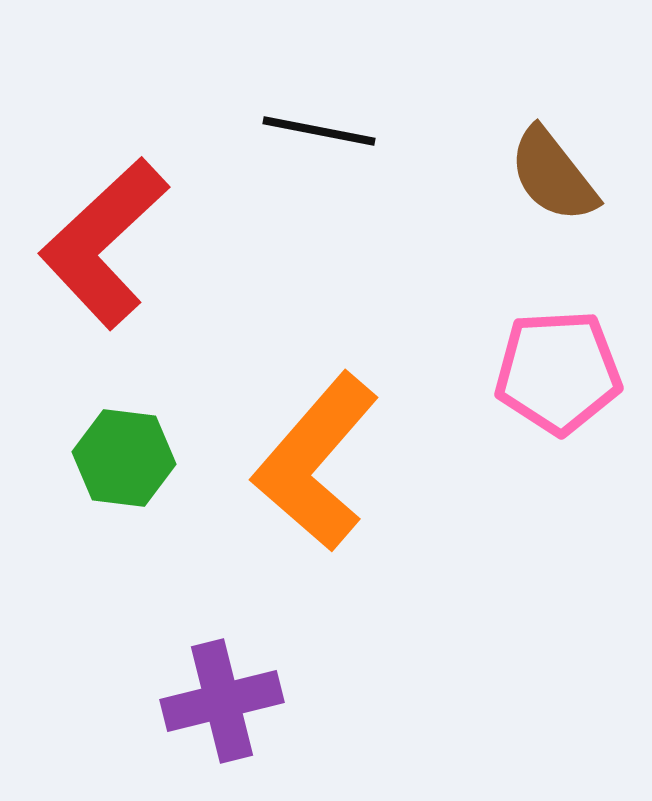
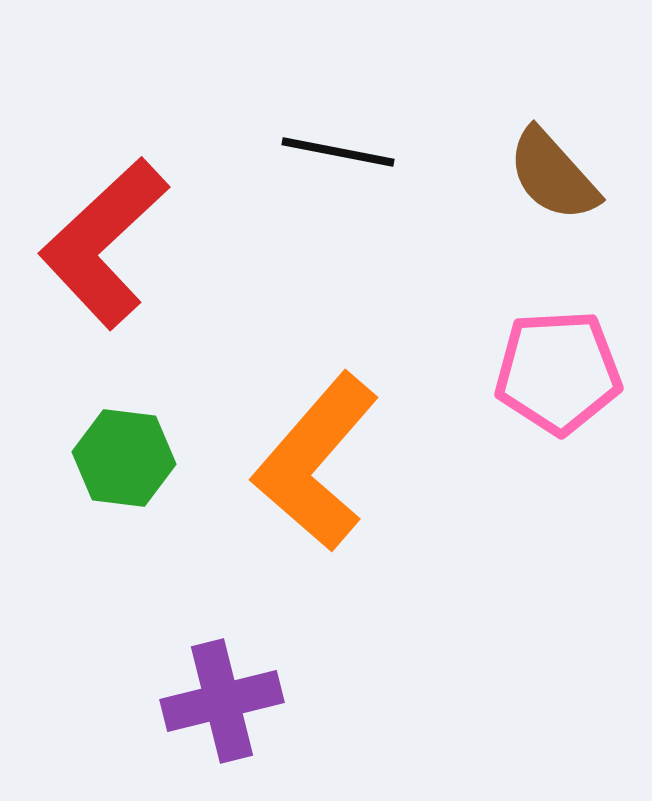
black line: moved 19 px right, 21 px down
brown semicircle: rotated 4 degrees counterclockwise
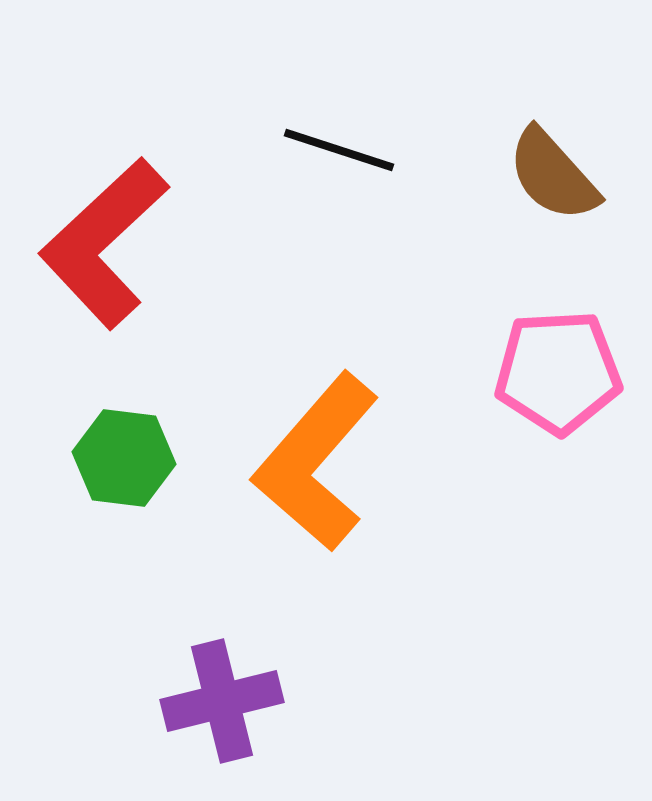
black line: moved 1 px right, 2 px up; rotated 7 degrees clockwise
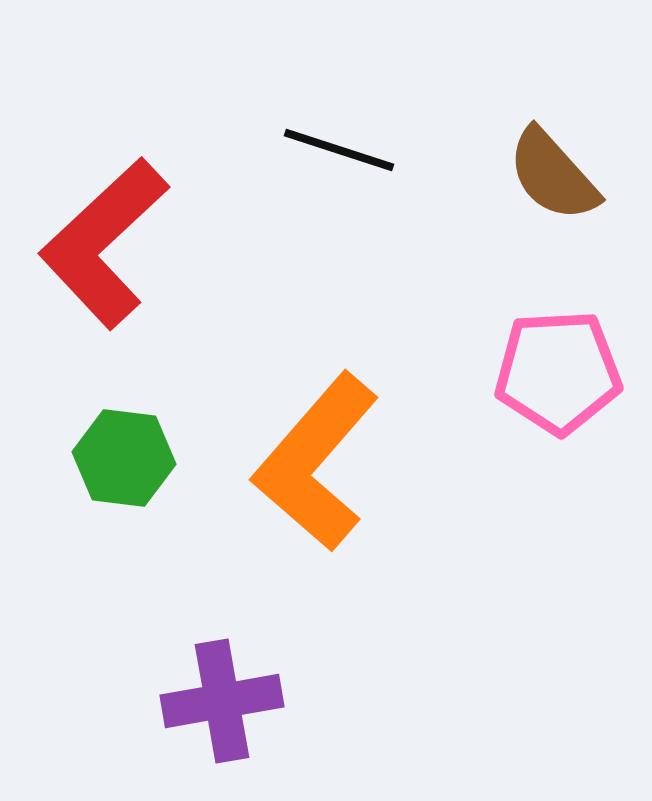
purple cross: rotated 4 degrees clockwise
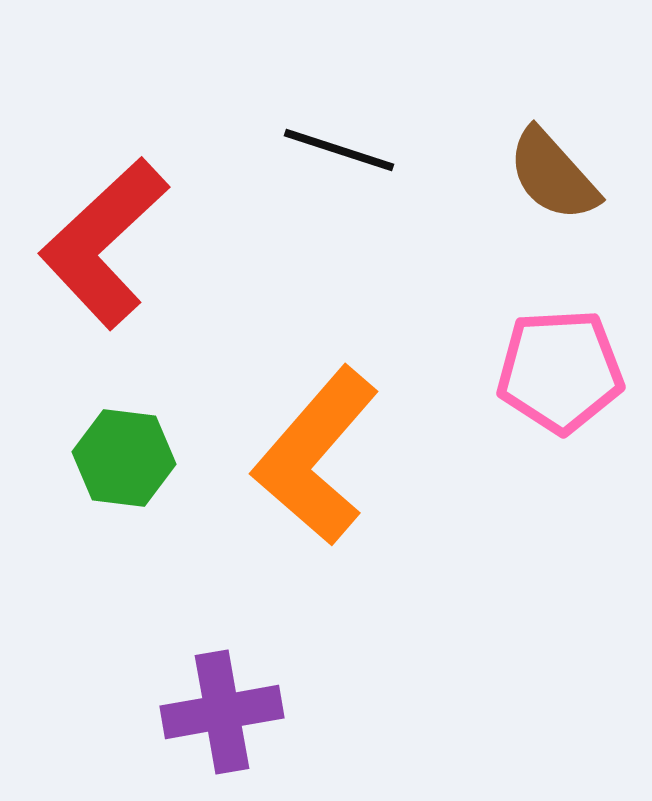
pink pentagon: moved 2 px right, 1 px up
orange L-shape: moved 6 px up
purple cross: moved 11 px down
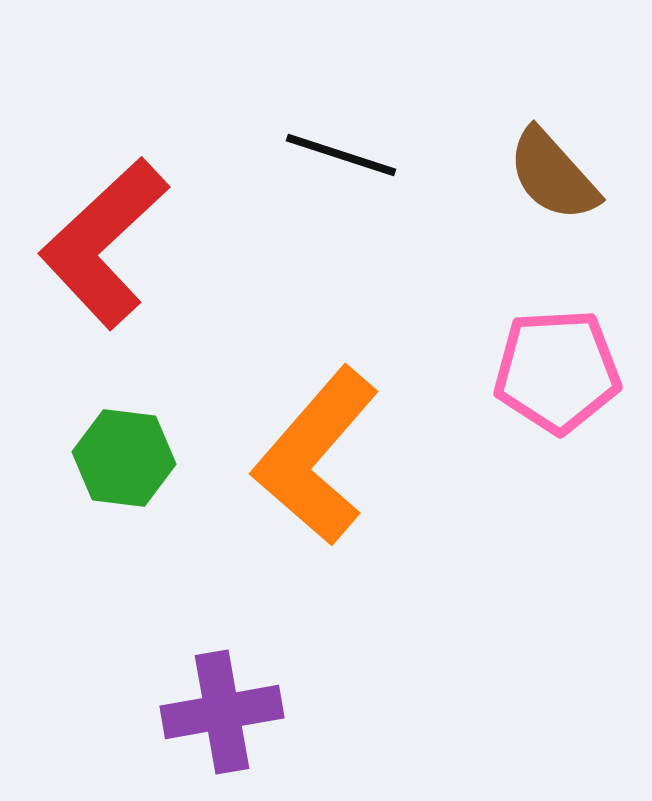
black line: moved 2 px right, 5 px down
pink pentagon: moved 3 px left
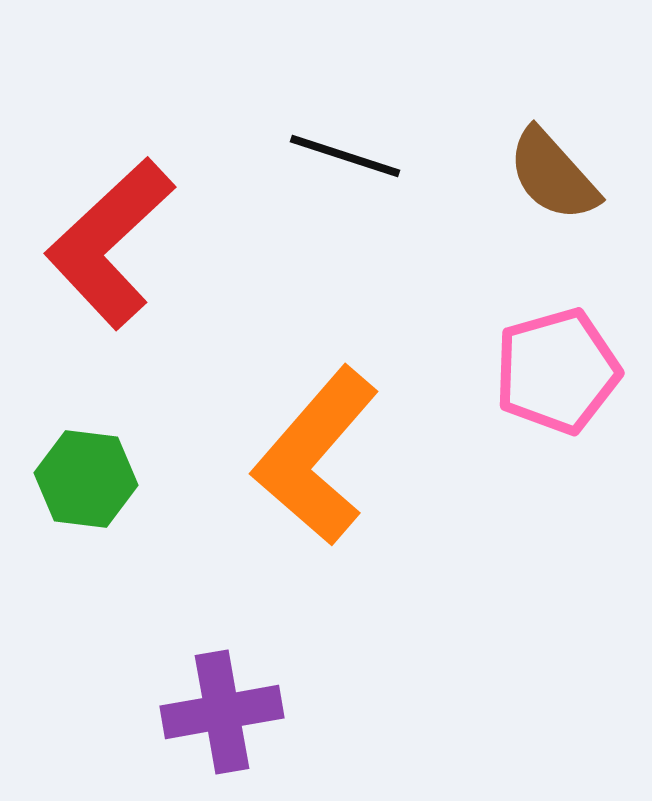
black line: moved 4 px right, 1 px down
red L-shape: moved 6 px right
pink pentagon: rotated 13 degrees counterclockwise
green hexagon: moved 38 px left, 21 px down
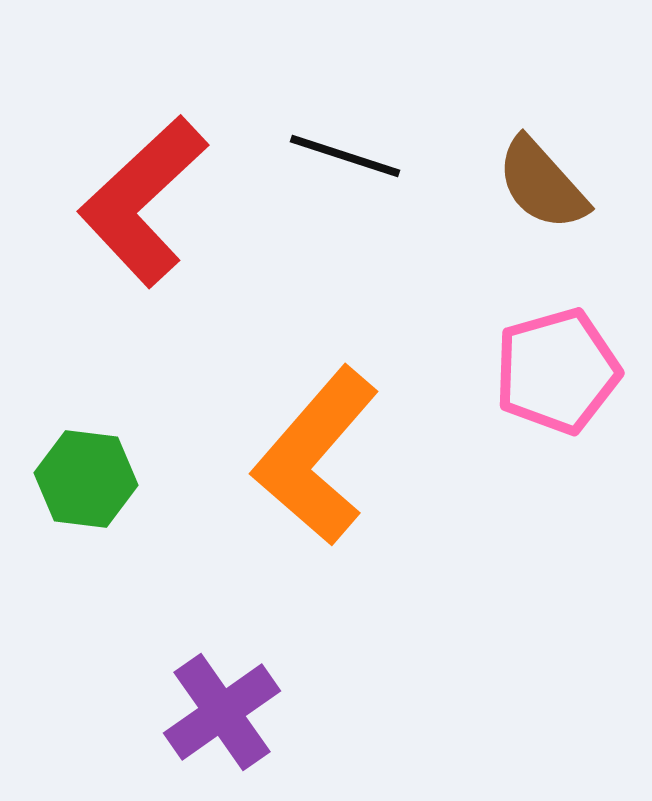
brown semicircle: moved 11 px left, 9 px down
red L-shape: moved 33 px right, 42 px up
purple cross: rotated 25 degrees counterclockwise
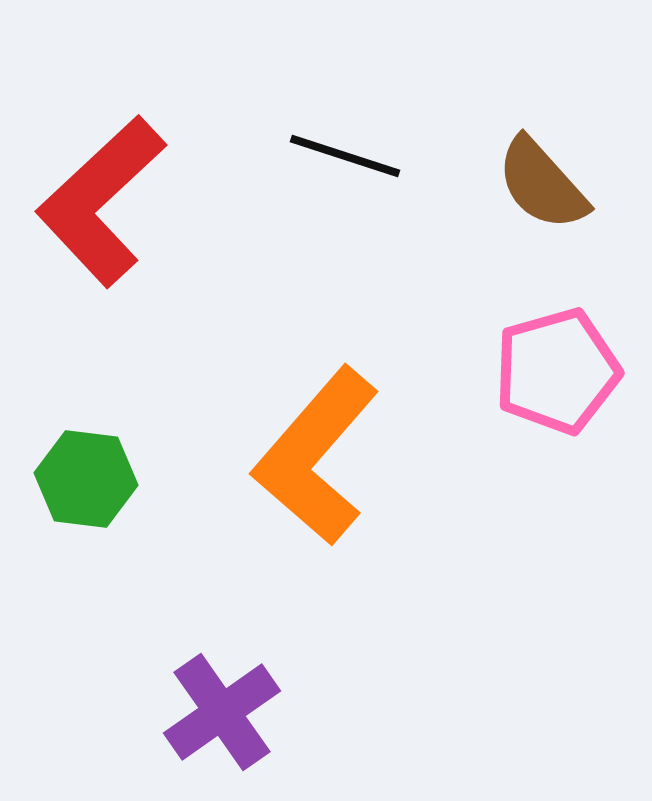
red L-shape: moved 42 px left
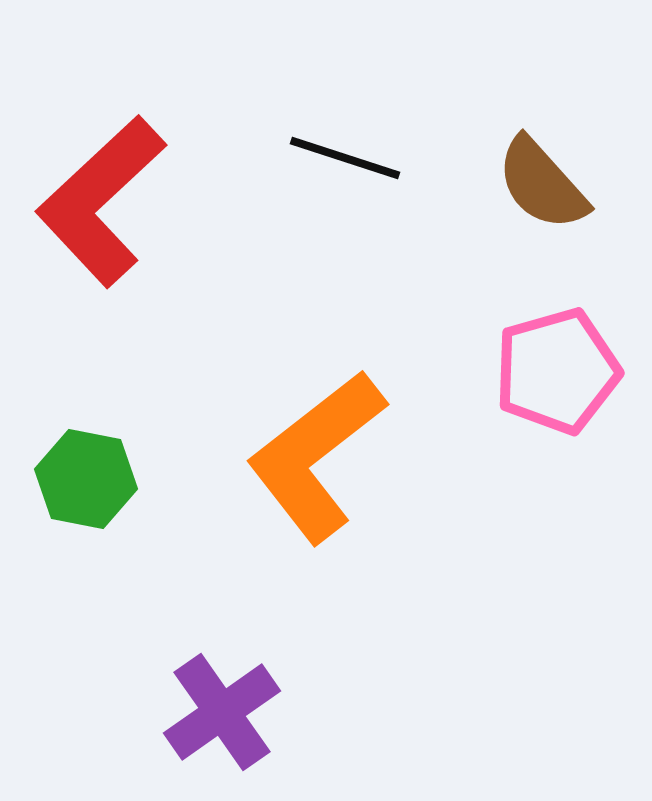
black line: moved 2 px down
orange L-shape: rotated 11 degrees clockwise
green hexagon: rotated 4 degrees clockwise
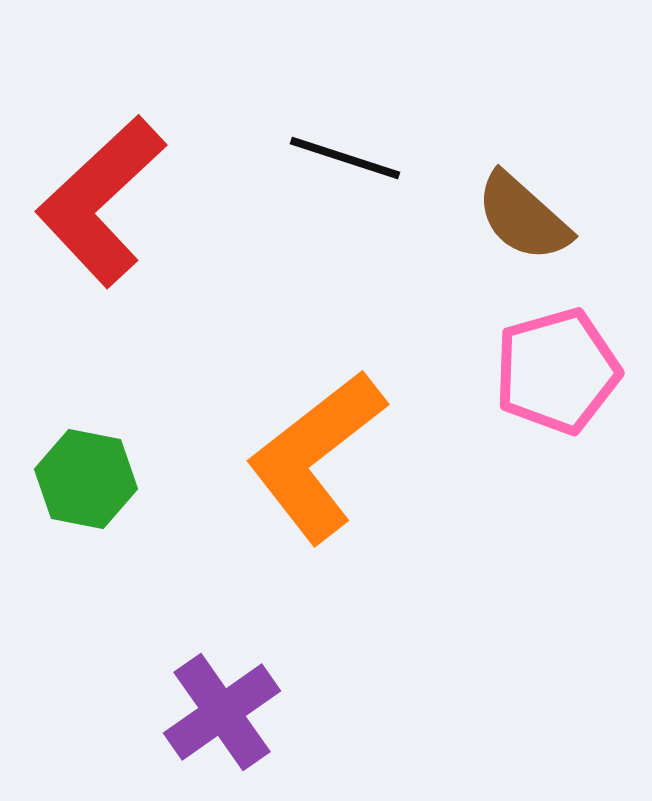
brown semicircle: moved 19 px left, 33 px down; rotated 6 degrees counterclockwise
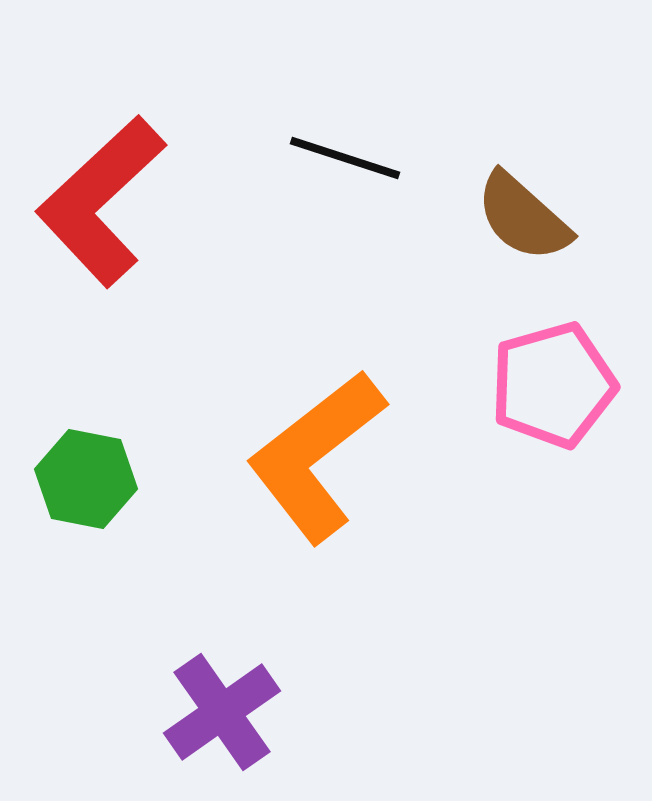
pink pentagon: moved 4 px left, 14 px down
